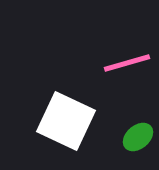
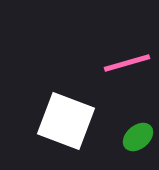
white square: rotated 4 degrees counterclockwise
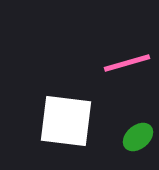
white square: rotated 14 degrees counterclockwise
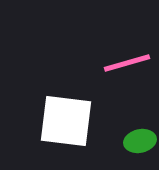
green ellipse: moved 2 px right, 4 px down; rotated 28 degrees clockwise
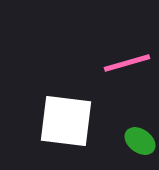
green ellipse: rotated 48 degrees clockwise
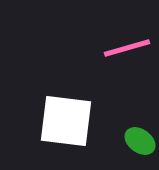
pink line: moved 15 px up
